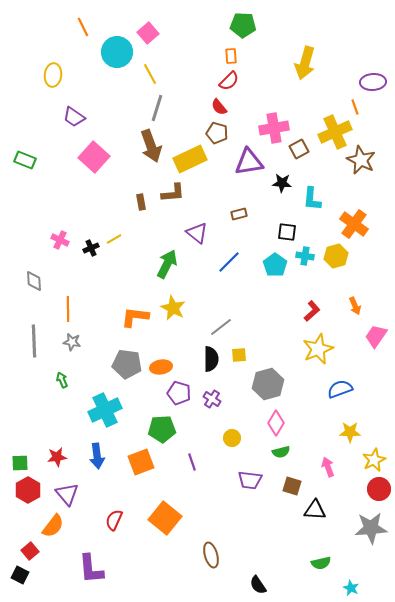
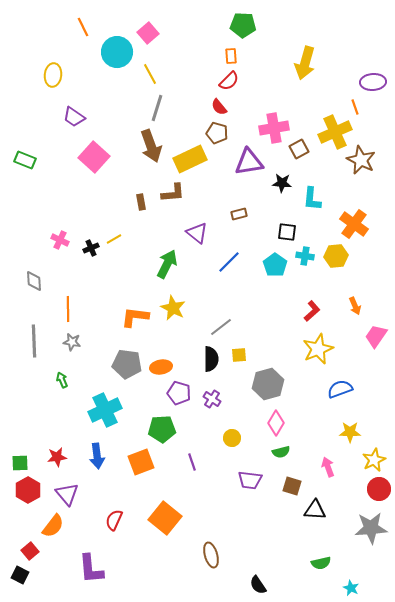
yellow hexagon at (336, 256): rotated 10 degrees clockwise
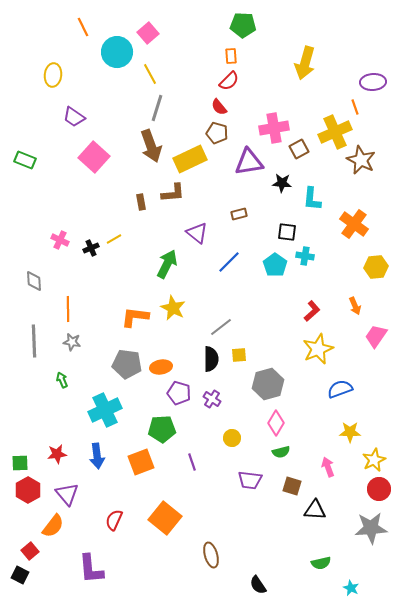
yellow hexagon at (336, 256): moved 40 px right, 11 px down
red star at (57, 457): moved 3 px up
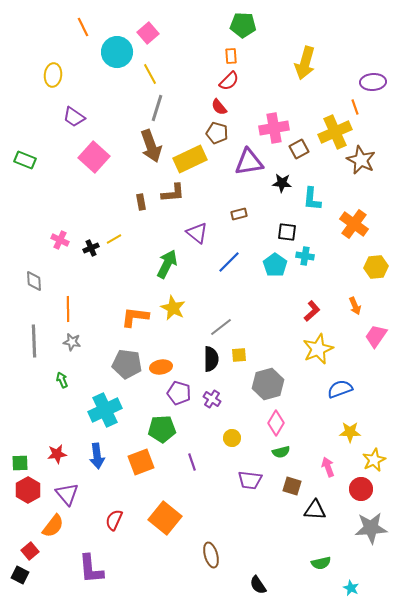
red circle at (379, 489): moved 18 px left
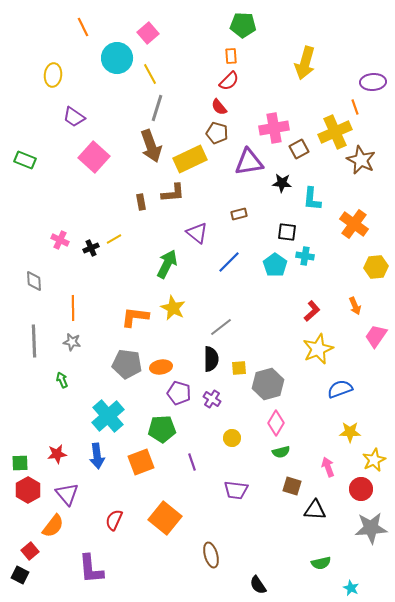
cyan circle at (117, 52): moved 6 px down
orange line at (68, 309): moved 5 px right, 1 px up
yellow square at (239, 355): moved 13 px down
cyan cross at (105, 410): moved 3 px right, 6 px down; rotated 16 degrees counterclockwise
purple trapezoid at (250, 480): moved 14 px left, 10 px down
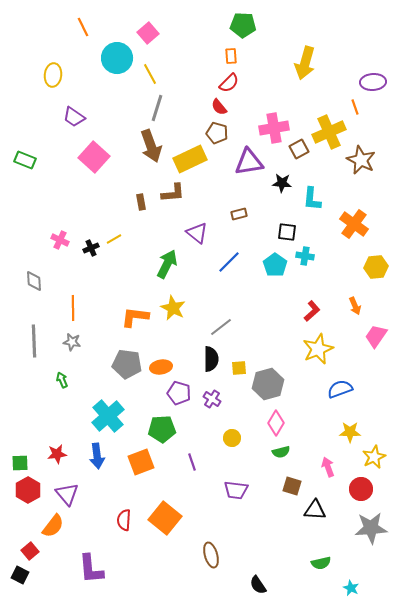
red semicircle at (229, 81): moved 2 px down
yellow cross at (335, 132): moved 6 px left
yellow star at (374, 460): moved 3 px up
red semicircle at (114, 520): moved 10 px right; rotated 20 degrees counterclockwise
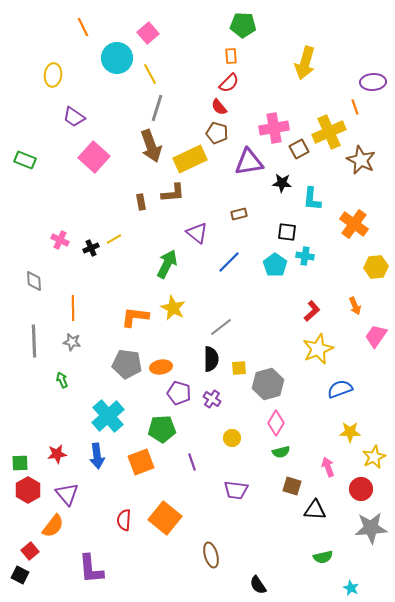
green semicircle at (321, 563): moved 2 px right, 6 px up
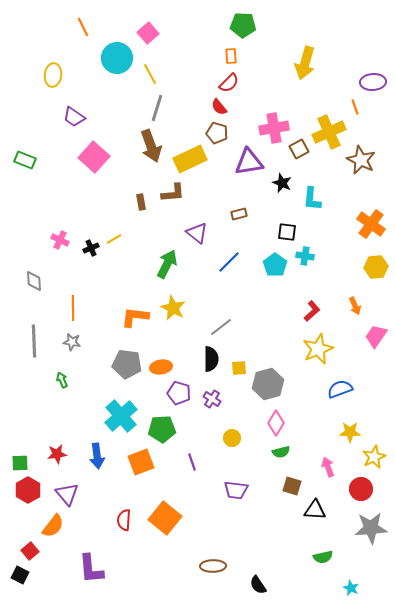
black star at (282, 183): rotated 18 degrees clockwise
orange cross at (354, 224): moved 17 px right
cyan cross at (108, 416): moved 13 px right
brown ellipse at (211, 555): moved 2 px right, 11 px down; rotated 75 degrees counterclockwise
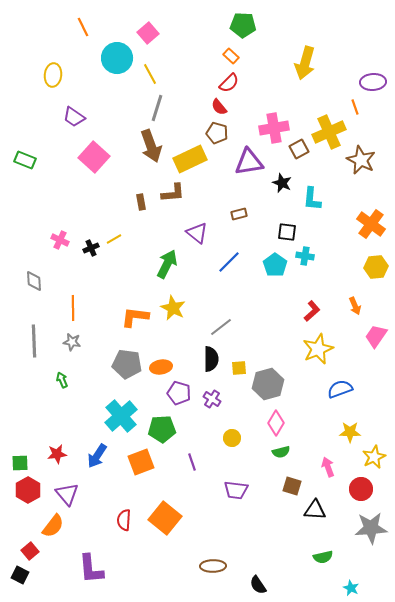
orange rectangle at (231, 56): rotated 42 degrees counterclockwise
blue arrow at (97, 456): rotated 40 degrees clockwise
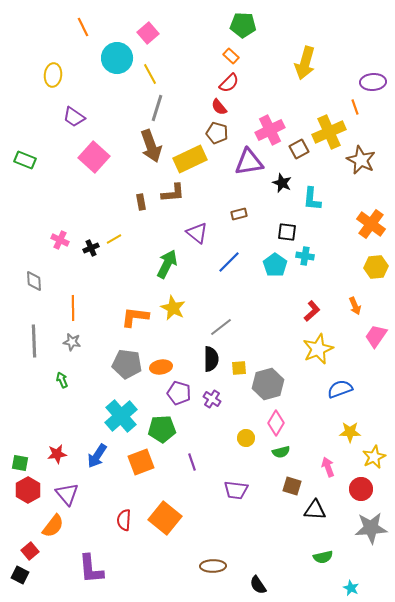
pink cross at (274, 128): moved 4 px left, 2 px down; rotated 16 degrees counterclockwise
yellow circle at (232, 438): moved 14 px right
green square at (20, 463): rotated 12 degrees clockwise
